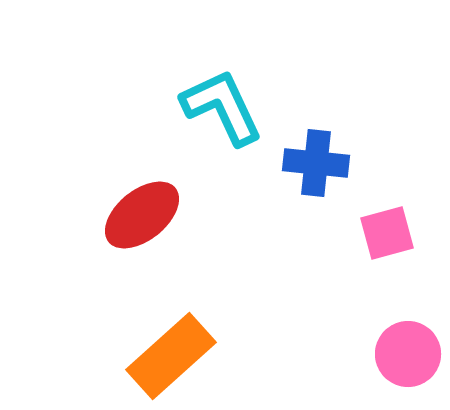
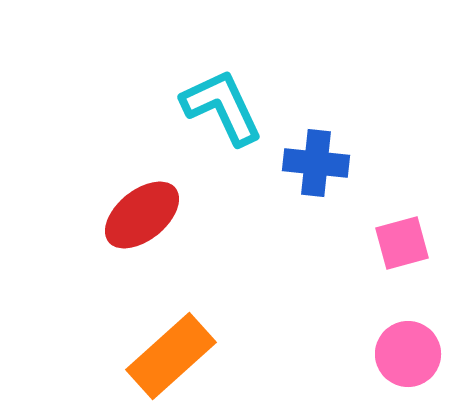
pink square: moved 15 px right, 10 px down
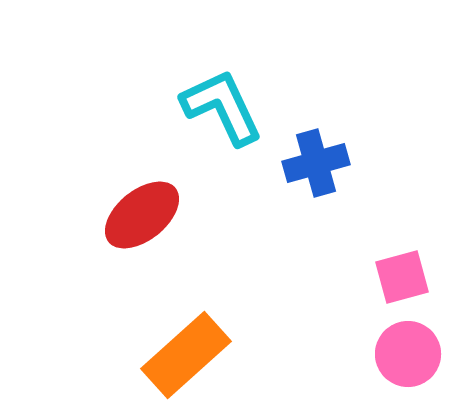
blue cross: rotated 22 degrees counterclockwise
pink square: moved 34 px down
orange rectangle: moved 15 px right, 1 px up
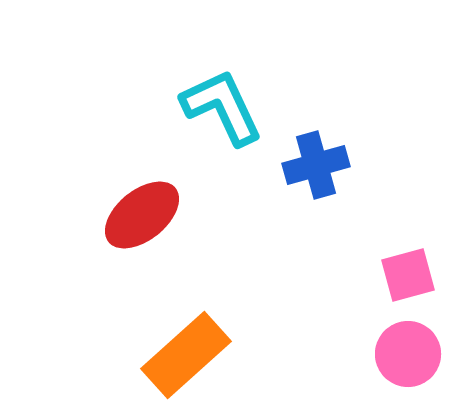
blue cross: moved 2 px down
pink square: moved 6 px right, 2 px up
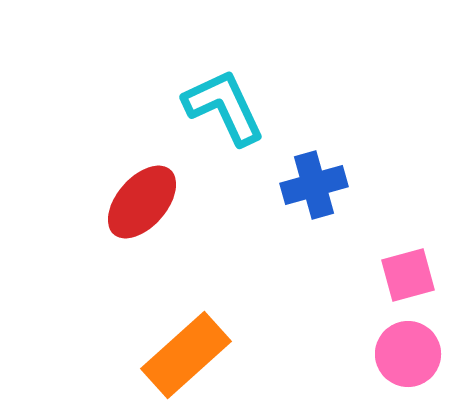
cyan L-shape: moved 2 px right
blue cross: moved 2 px left, 20 px down
red ellipse: moved 13 px up; rotated 10 degrees counterclockwise
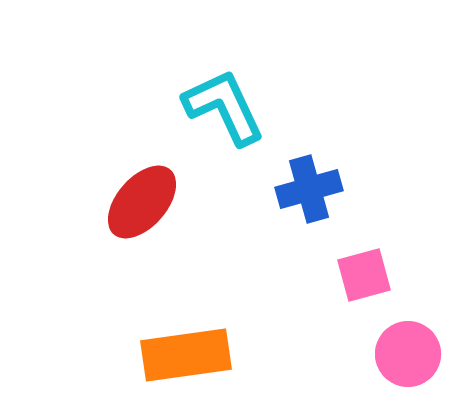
blue cross: moved 5 px left, 4 px down
pink square: moved 44 px left
orange rectangle: rotated 34 degrees clockwise
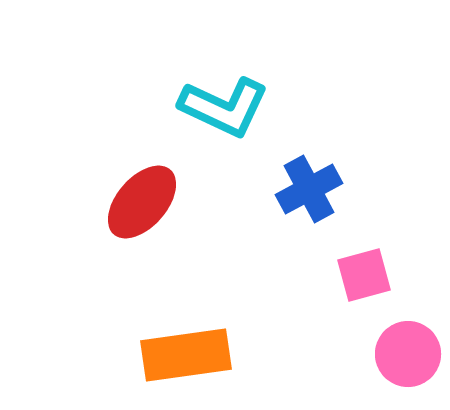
cyan L-shape: rotated 140 degrees clockwise
blue cross: rotated 12 degrees counterclockwise
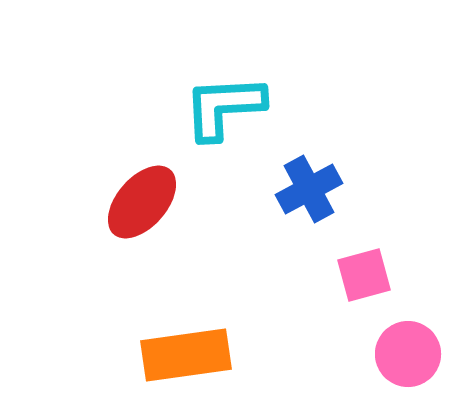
cyan L-shape: rotated 152 degrees clockwise
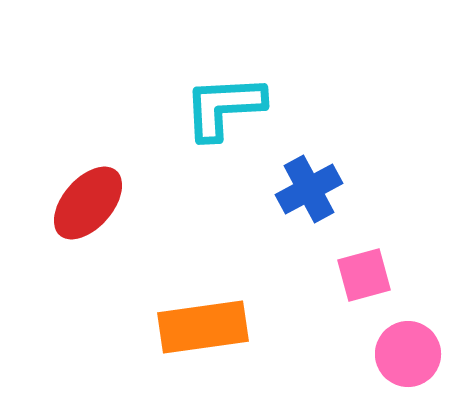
red ellipse: moved 54 px left, 1 px down
orange rectangle: moved 17 px right, 28 px up
